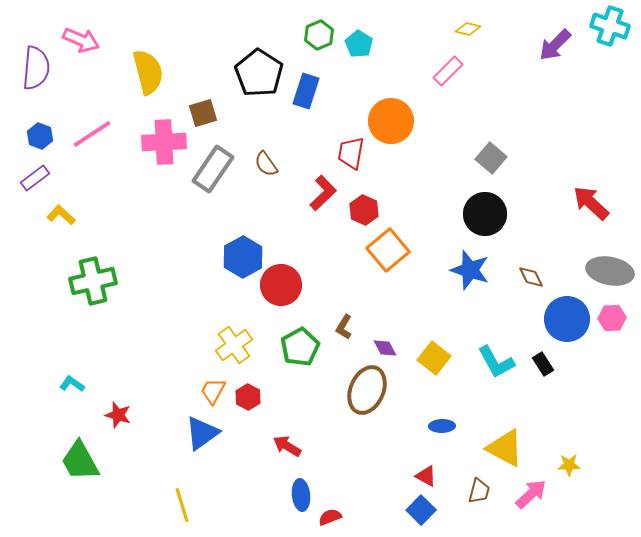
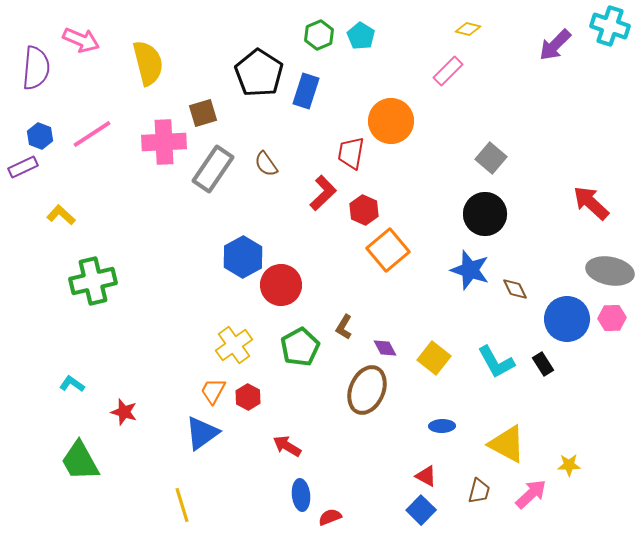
cyan pentagon at (359, 44): moved 2 px right, 8 px up
yellow semicircle at (148, 72): moved 9 px up
purple rectangle at (35, 178): moved 12 px left, 11 px up; rotated 12 degrees clockwise
brown diamond at (531, 277): moved 16 px left, 12 px down
red star at (118, 415): moved 6 px right, 3 px up
yellow triangle at (505, 448): moved 2 px right, 4 px up
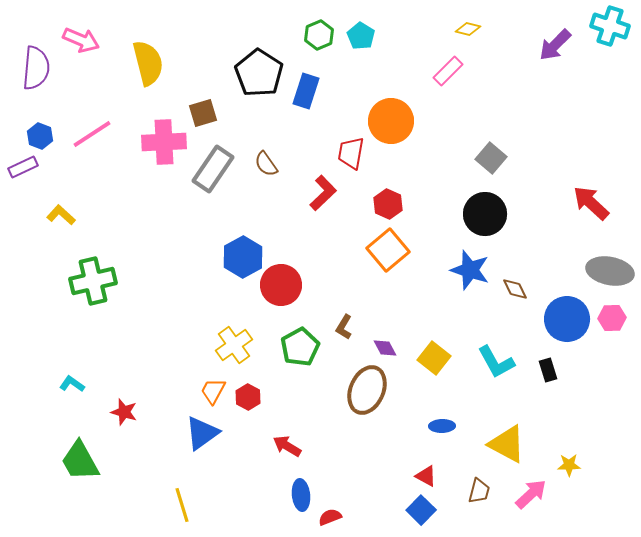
red hexagon at (364, 210): moved 24 px right, 6 px up
black rectangle at (543, 364): moved 5 px right, 6 px down; rotated 15 degrees clockwise
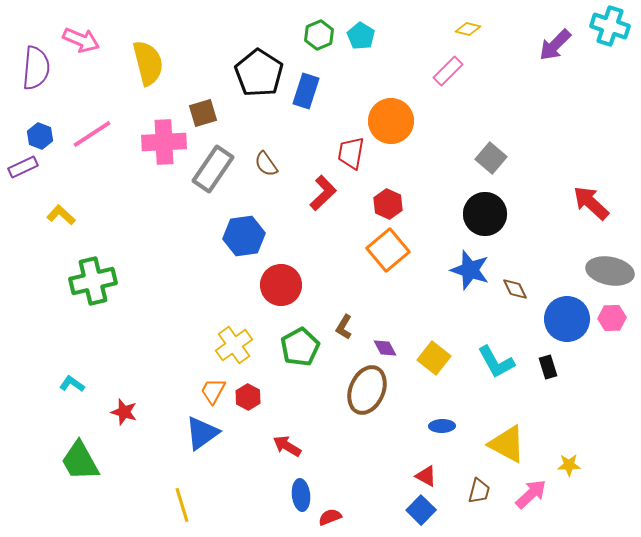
blue hexagon at (243, 257): moved 1 px right, 21 px up; rotated 21 degrees clockwise
black rectangle at (548, 370): moved 3 px up
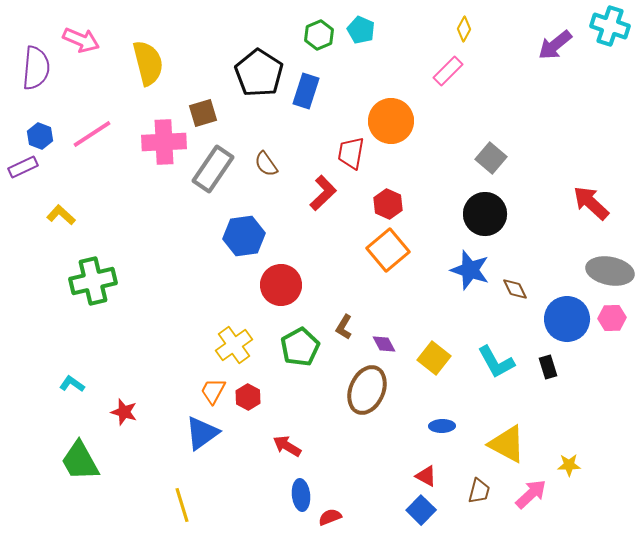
yellow diamond at (468, 29): moved 4 px left; rotated 75 degrees counterclockwise
cyan pentagon at (361, 36): moved 6 px up; rotated 8 degrees counterclockwise
purple arrow at (555, 45): rotated 6 degrees clockwise
purple diamond at (385, 348): moved 1 px left, 4 px up
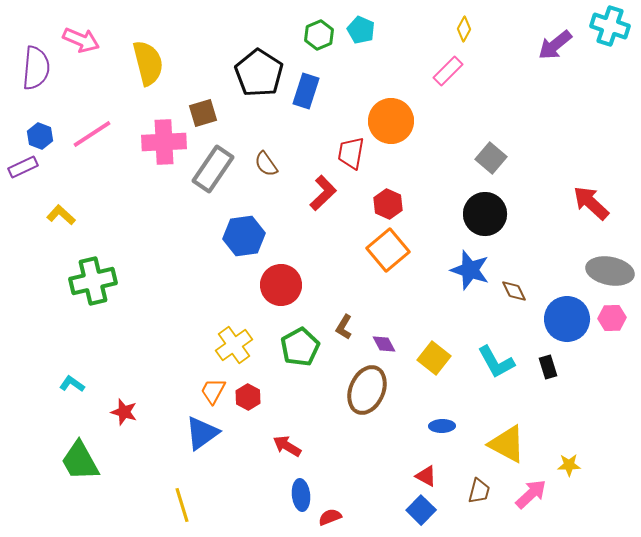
brown diamond at (515, 289): moved 1 px left, 2 px down
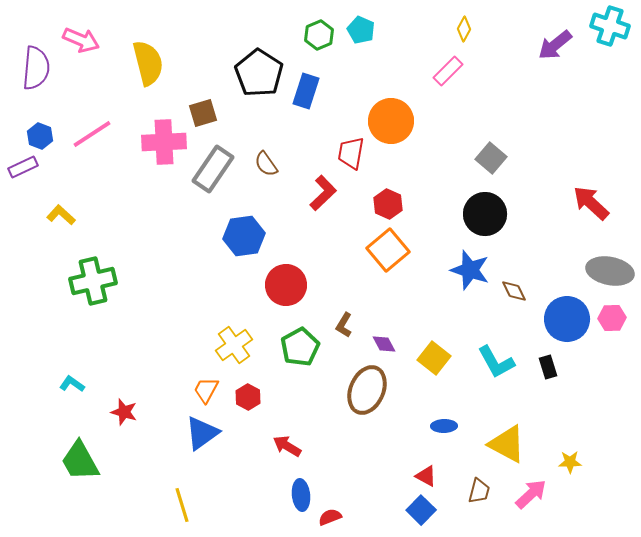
red circle at (281, 285): moved 5 px right
brown L-shape at (344, 327): moved 2 px up
orange trapezoid at (213, 391): moved 7 px left, 1 px up
blue ellipse at (442, 426): moved 2 px right
yellow star at (569, 465): moved 1 px right, 3 px up
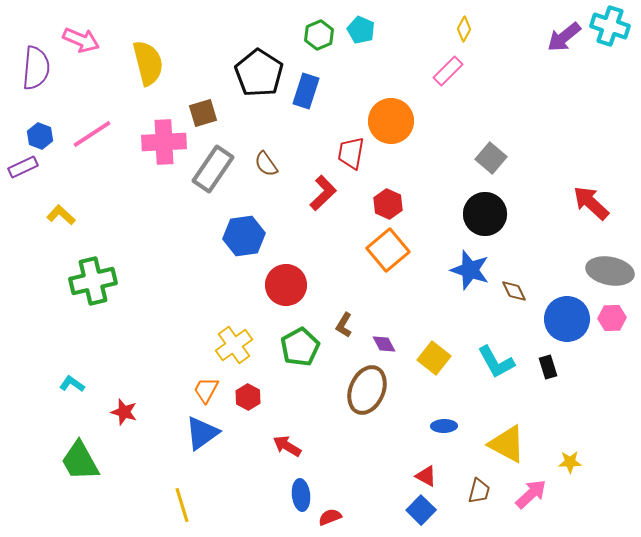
purple arrow at (555, 45): moved 9 px right, 8 px up
